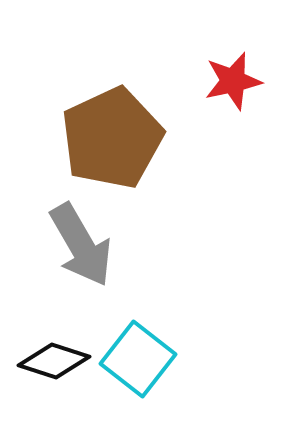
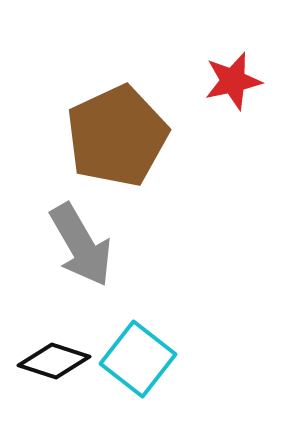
brown pentagon: moved 5 px right, 2 px up
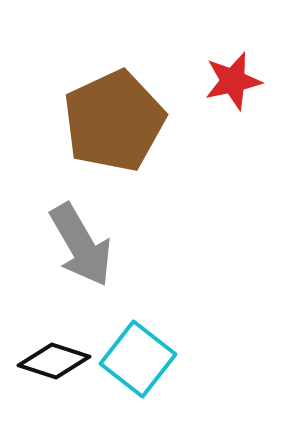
brown pentagon: moved 3 px left, 15 px up
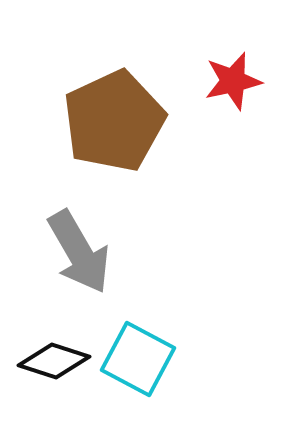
gray arrow: moved 2 px left, 7 px down
cyan square: rotated 10 degrees counterclockwise
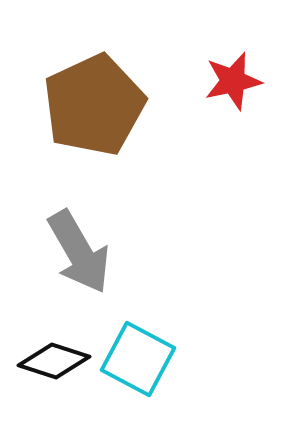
brown pentagon: moved 20 px left, 16 px up
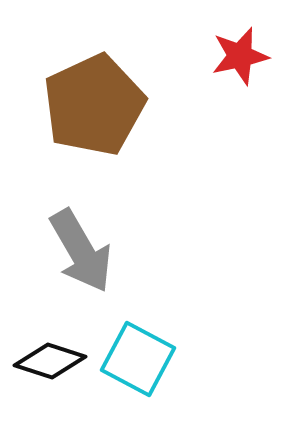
red star: moved 7 px right, 25 px up
gray arrow: moved 2 px right, 1 px up
black diamond: moved 4 px left
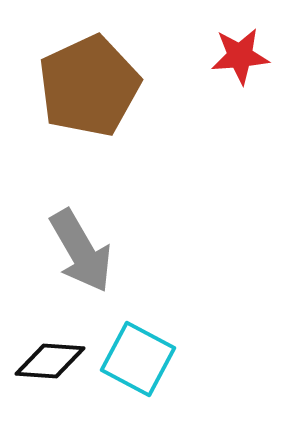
red star: rotated 8 degrees clockwise
brown pentagon: moved 5 px left, 19 px up
black diamond: rotated 14 degrees counterclockwise
